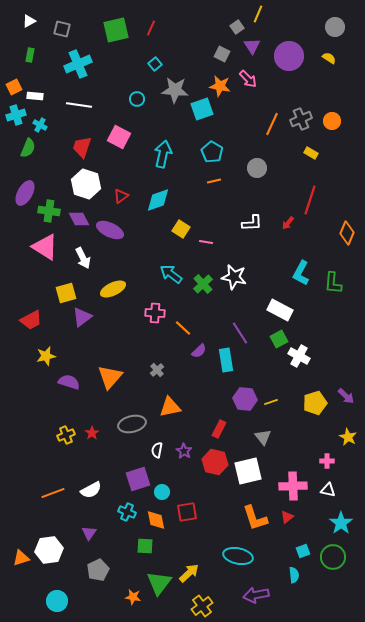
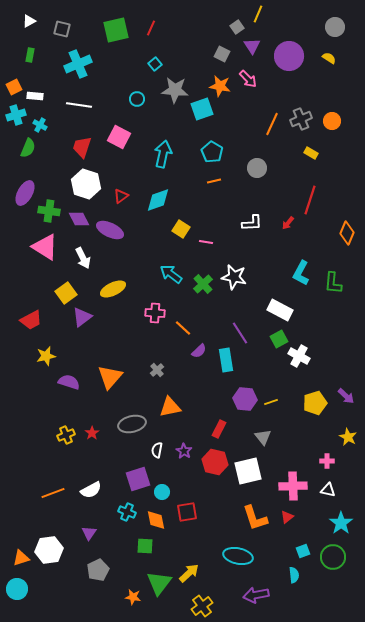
yellow square at (66, 293): rotated 20 degrees counterclockwise
cyan circle at (57, 601): moved 40 px left, 12 px up
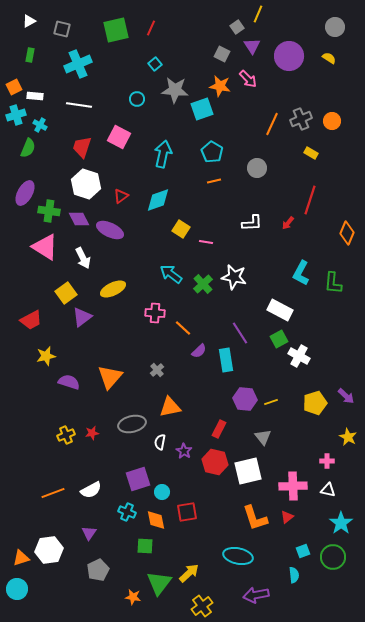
red star at (92, 433): rotated 24 degrees clockwise
white semicircle at (157, 450): moved 3 px right, 8 px up
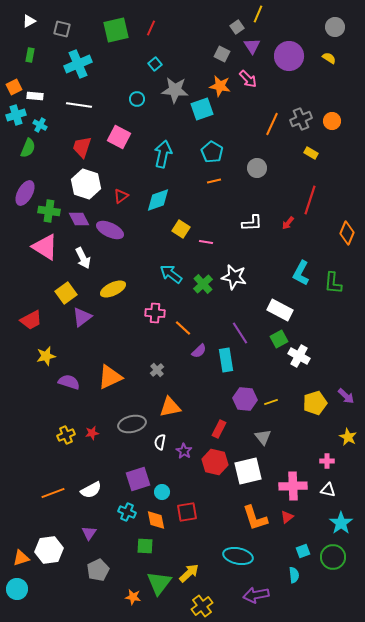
orange triangle at (110, 377): rotated 24 degrees clockwise
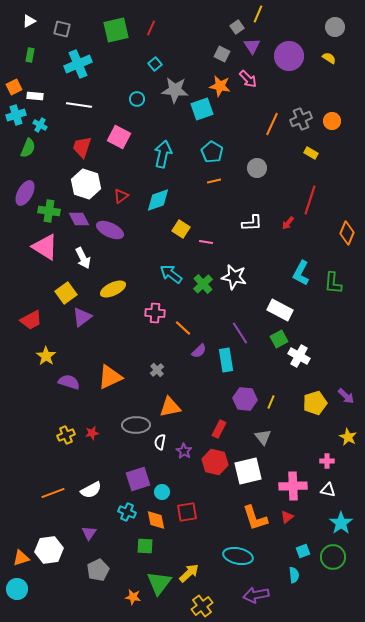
yellow star at (46, 356): rotated 24 degrees counterclockwise
yellow line at (271, 402): rotated 48 degrees counterclockwise
gray ellipse at (132, 424): moved 4 px right, 1 px down; rotated 12 degrees clockwise
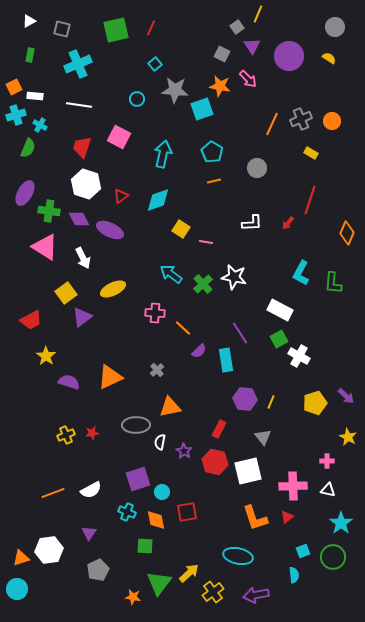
yellow cross at (202, 606): moved 11 px right, 14 px up
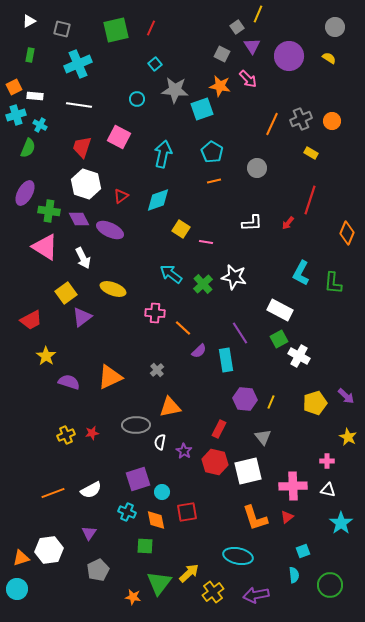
yellow ellipse at (113, 289): rotated 45 degrees clockwise
green circle at (333, 557): moved 3 px left, 28 px down
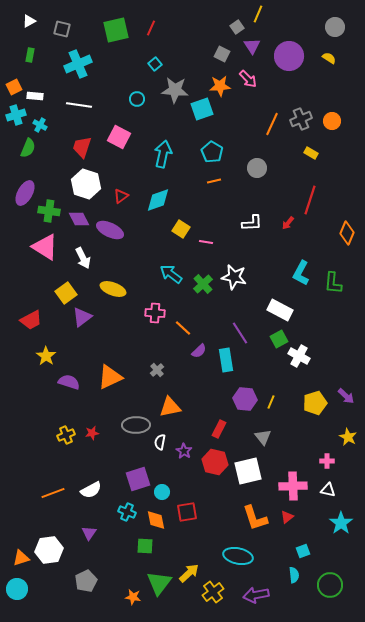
orange star at (220, 86): rotated 15 degrees counterclockwise
gray pentagon at (98, 570): moved 12 px left, 11 px down
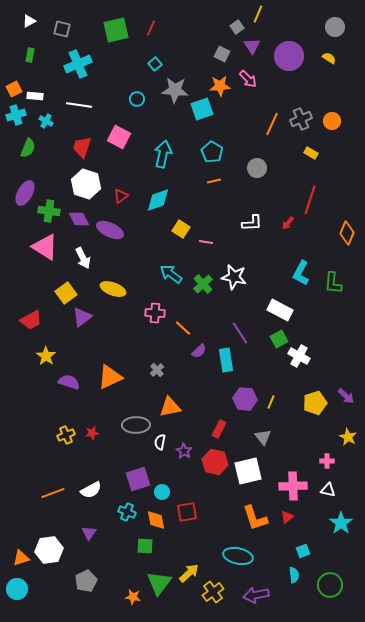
orange square at (14, 87): moved 2 px down
cyan cross at (40, 125): moved 6 px right, 4 px up
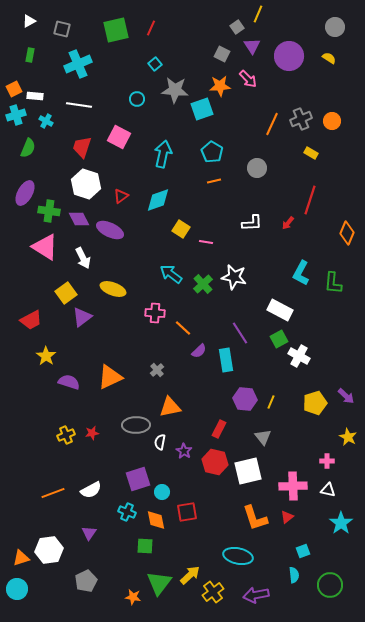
yellow arrow at (189, 573): moved 1 px right, 2 px down
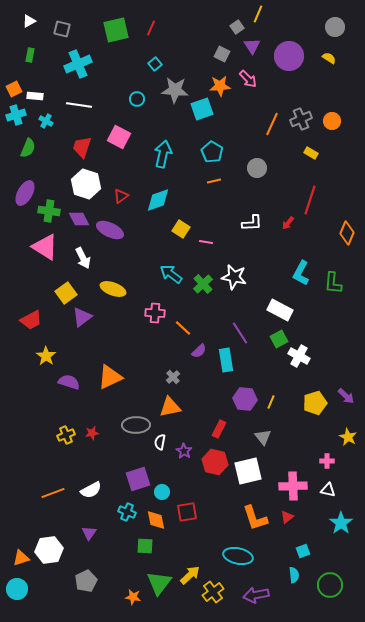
gray cross at (157, 370): moved 16 px right, 7 px down
